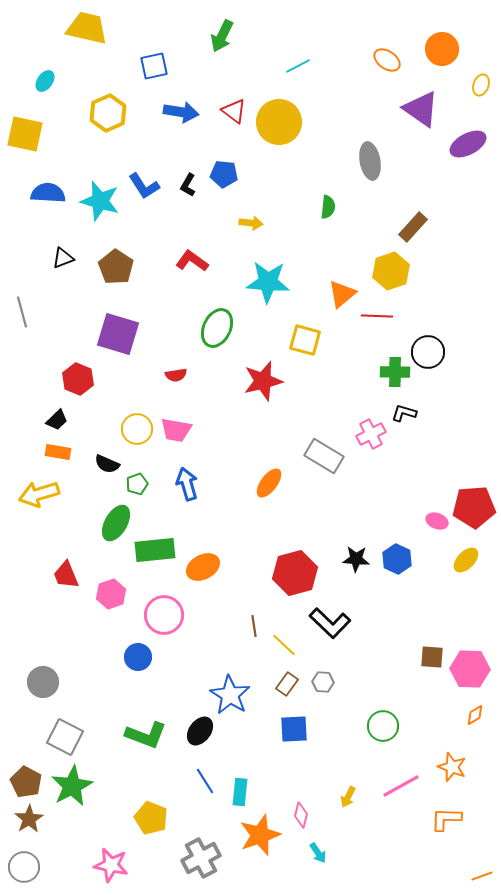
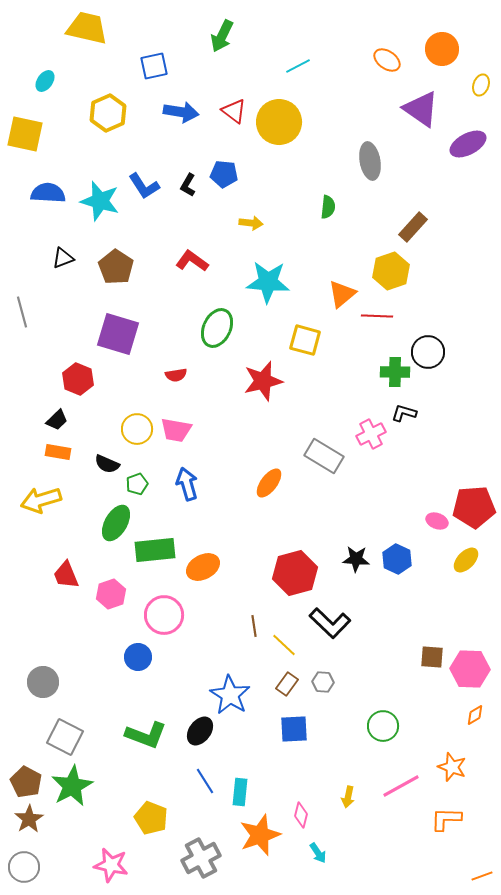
yellow arrow at (39, 494): moved 2 px right, 6 px down
yellow arrow at (348, 797): rotated 15 degrees counterclockwise
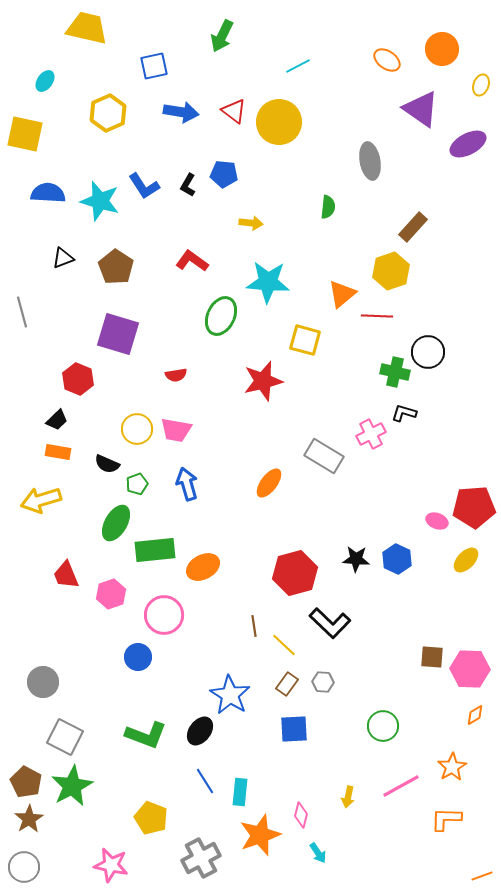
green ellipse at (217, 328): moved 4 px right, 12 px up
green cross at (395, 372): rotated 12 degrees clockwise
orange star at (452, 767): rotated 20 degrees clockwise
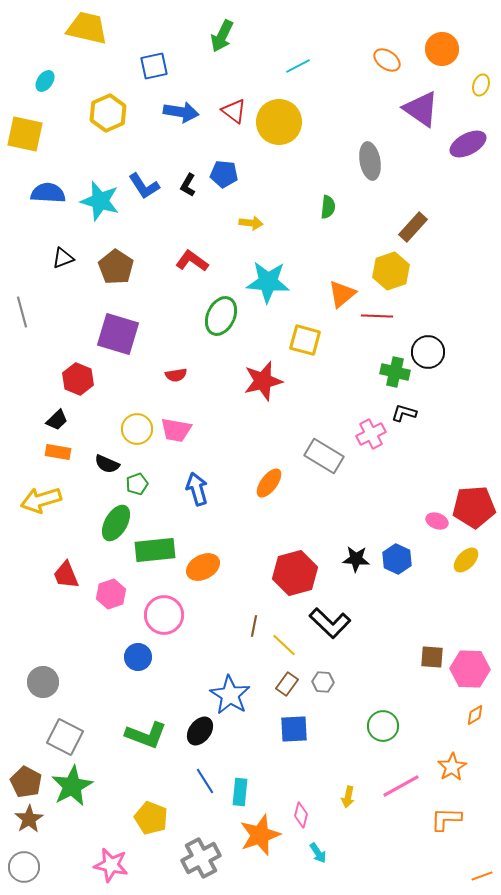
blue arrow at (187, 484): moved 10 px right, 5 px down
brown line at (254, 626): rotated 20 degrees clockwise
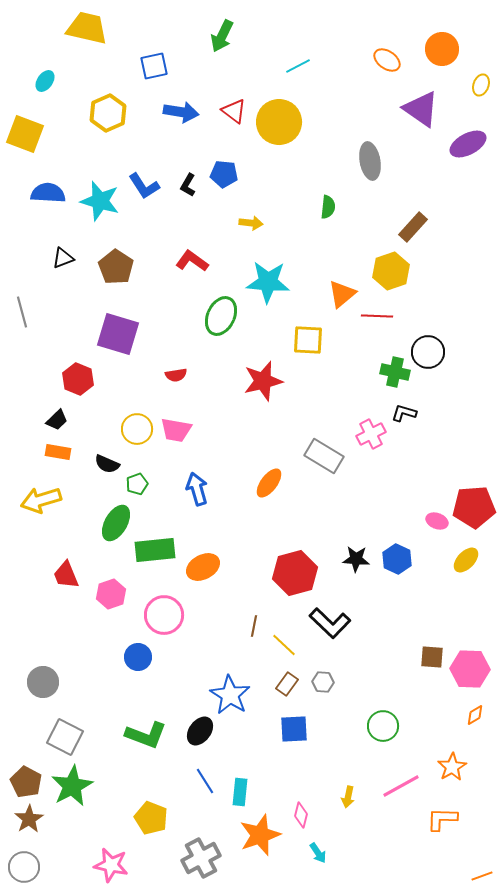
yellow square at (25, 134): rotated 9 degrees clockwise
yellow square at (305, 340): moved 3 px right; rotated 12 degrees counterclockwise
orange L-shape at (446, 819): moved 4 px left
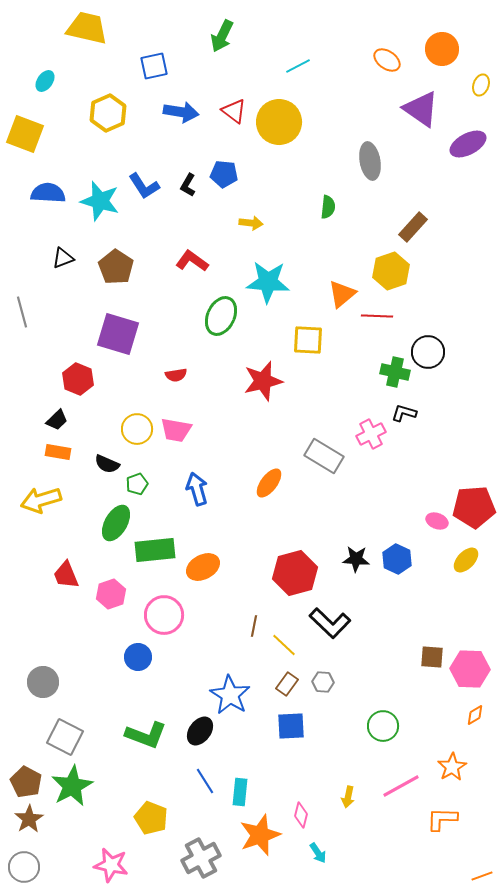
blue square at (294, 729): moved 3 px left, 3 px up
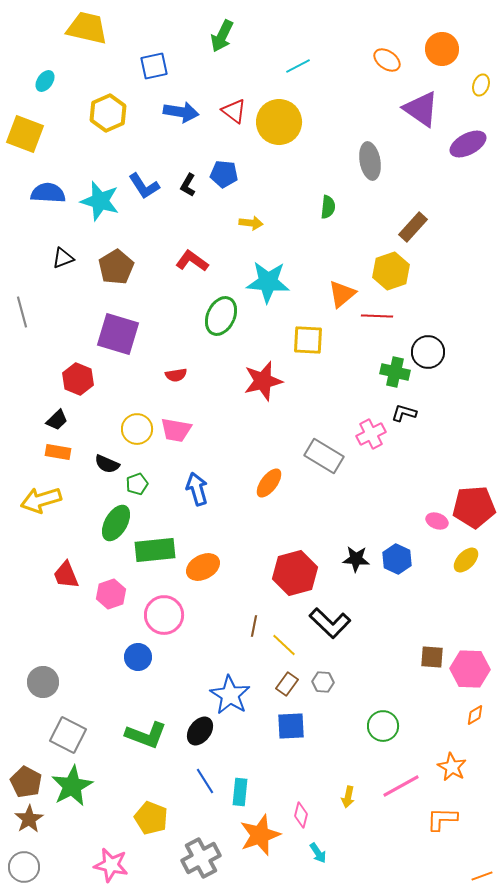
brown pentagon at (116, 267): rotated 8 degrees clockwise
gray square at (65, 737): moved 3 px right, 2 px up
orange star at (452, 767): rotated 12 degrees counterclockwise
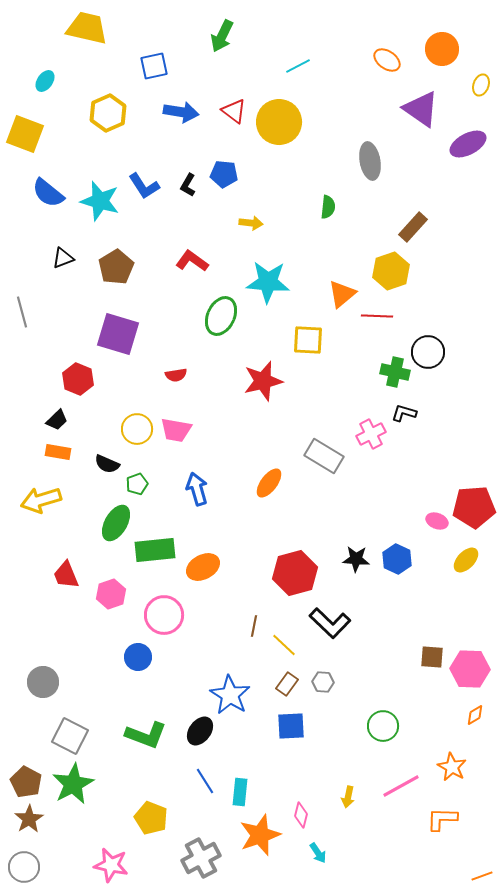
blue semicircle at (48, 193): rotated 144 degrees counterclockwise
gray square at (68, 735): moved 2 px right, 1 px down
green star at (72, 786): moved 1 px right, 2 px up
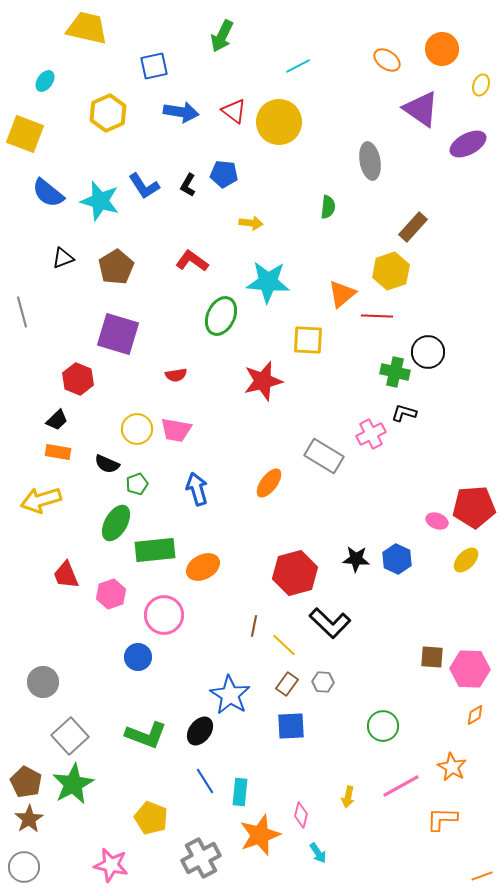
gray square at (70, 736): rotated 21 degrees clockwise
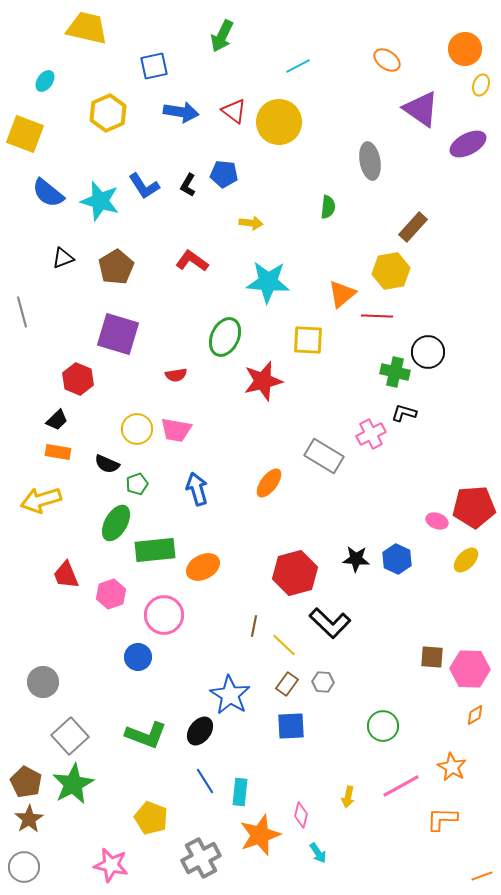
orange circle at (442, 49): moved 23 px right
yellow hexagon at (391, 271): rotated 9 degrees clockwise
green ellipse at (221, 316): moved 4 px right, 21 px down
